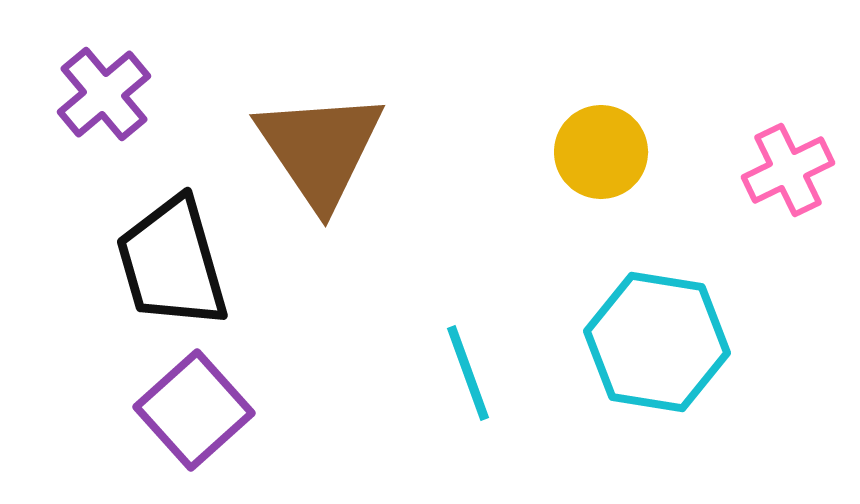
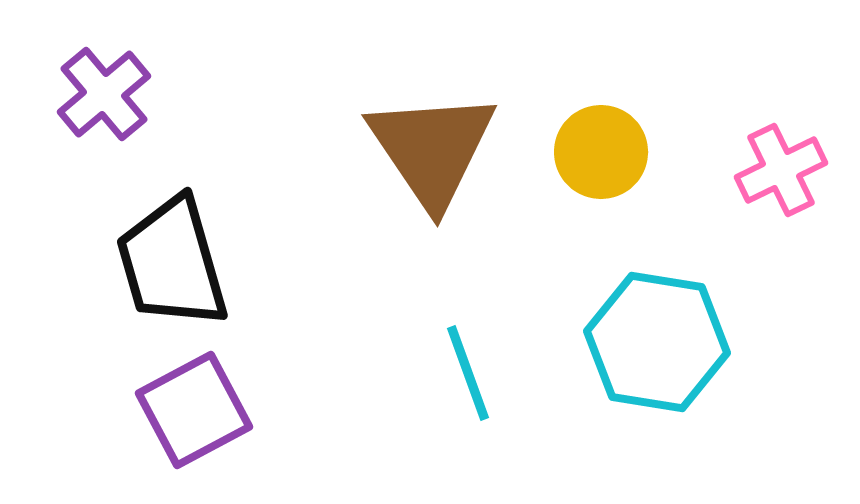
brown triangle: moved 112 px right
pink cross: moved 7 px left
purple square: rotated 14 degrees clockwise
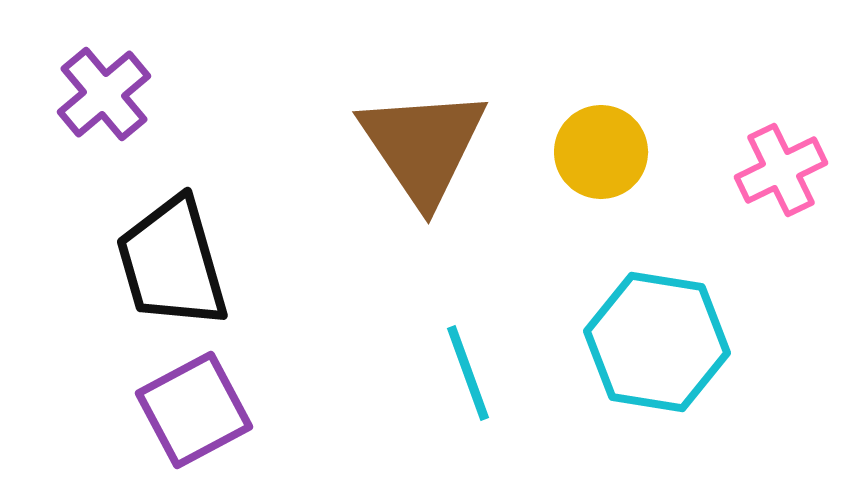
brown triangle: moved 9 px left, 3 px up
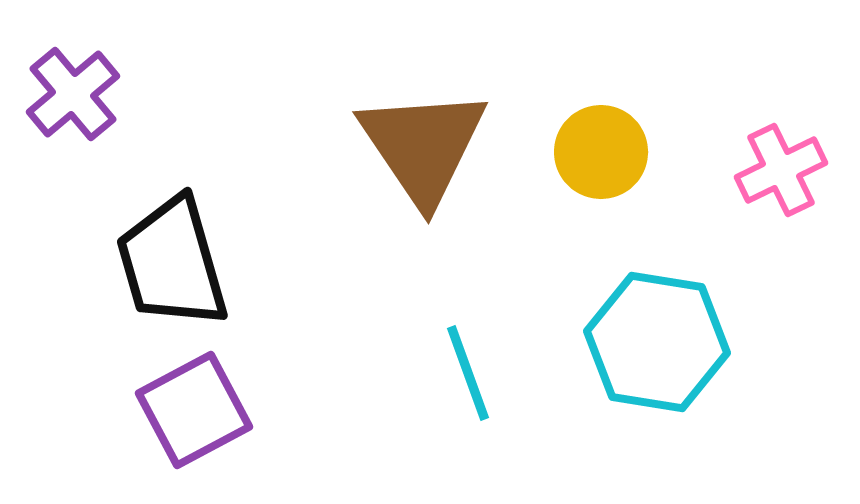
purple cross: moved 31 px left
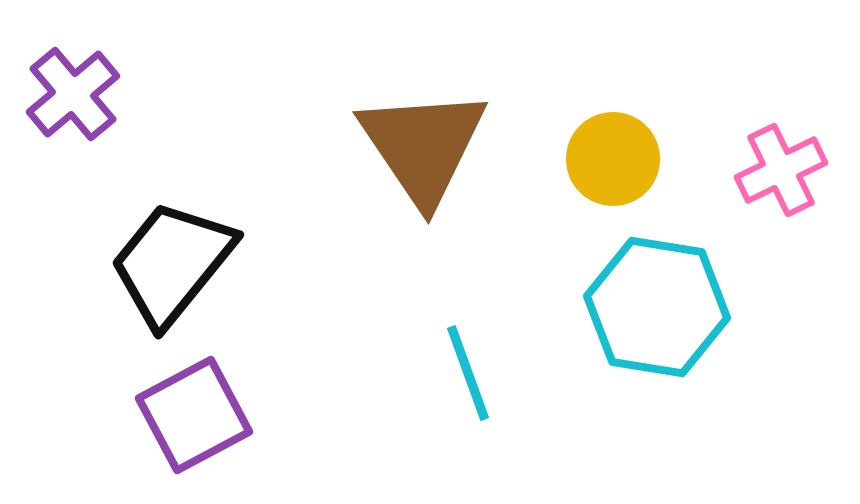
yellow circle: moved 12 px right, 7 px down
black trapezoid: rotated 55 degrees clockwise
cyan hexagon: moved 35 px up
purple square: moved 5 px down
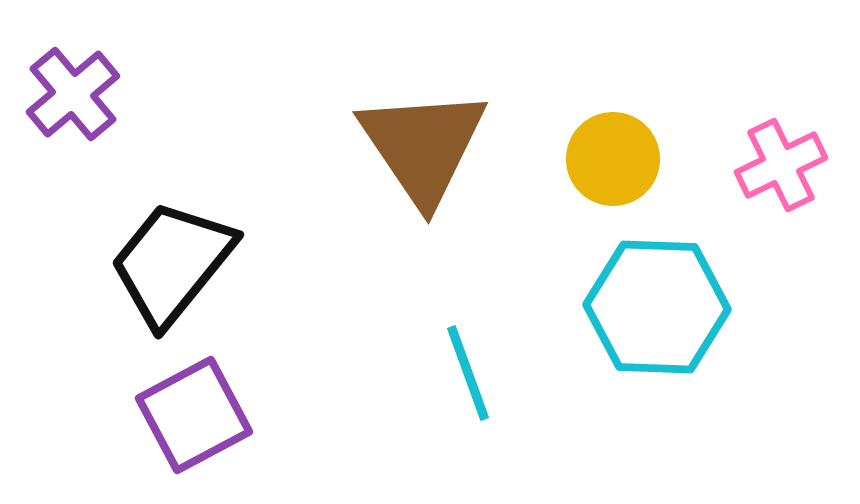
pink cross: moved 5 px up
cyan hexagon: rotated 7 degrees counterclockwise
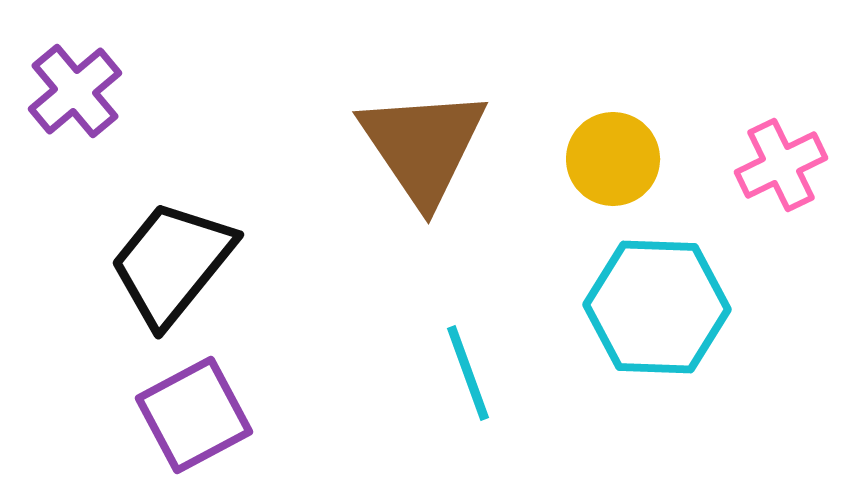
purple cross: moved 2 px right, 3 px up
